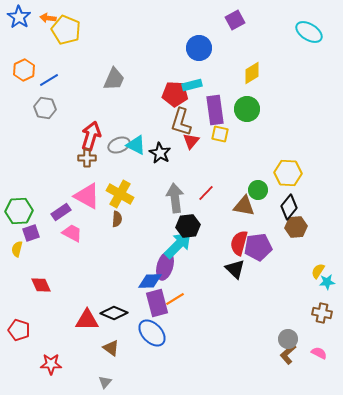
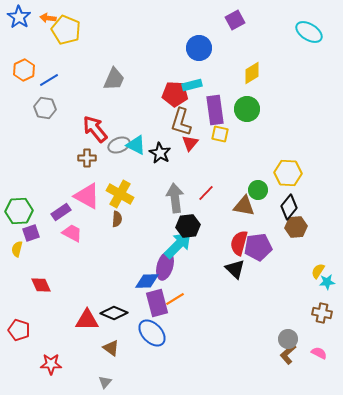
red arrow at (91, 136): moved 4 px right, 7 px up; rotated 56 degrees counterclockwise
red triangle at (191, 141): moved 1 px left, 2 px down
blue diamond at (150, 281): moved 3 px left
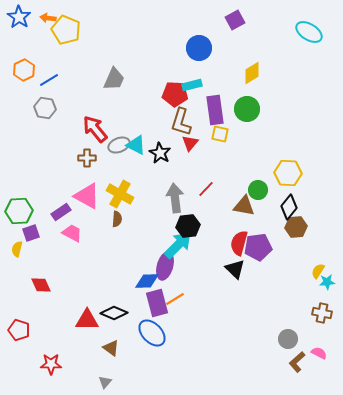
red line at (206, 193): moved 4 px up
brown L-shape at (288, 354): moved 9 px right, 8 px down
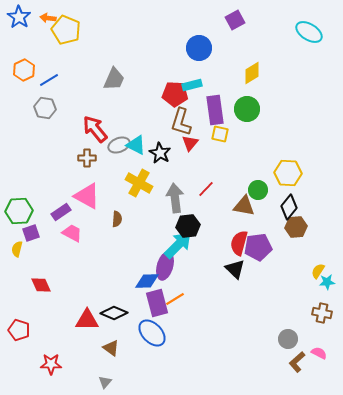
yellow cross at (120, 194): moved 19 px right, 11 px up
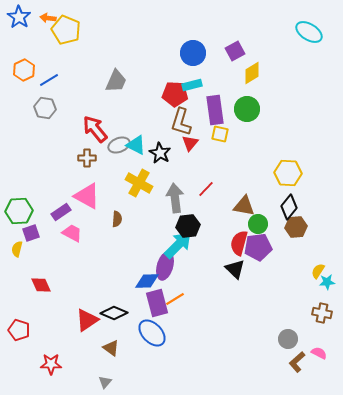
purple square at (235, 20): moved 31 px down
blue circle at (199, 48): moved 6 px left, 5 px down
gray trapezoid at (114, 79): moved 2 px right, 2 px down
green circle at (258, 190): moved 34 px down
red triangle at (87, 320): rotated 35 degrees counterclockwise
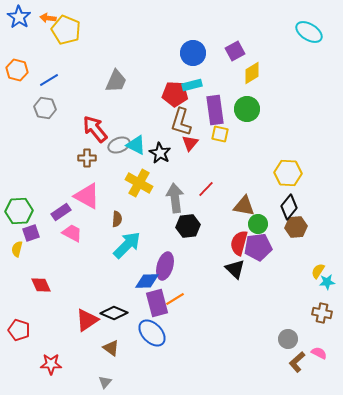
orange hexagon at (24, 70): moved 7 px left; rotated 20 degrees counterclockwise
cyan arrow at (178, 245): moved 51 px left
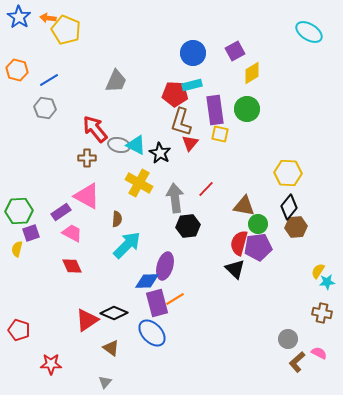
gray ellipse at (119, 145): rotated 35 degrees clockwise
red diamond at (41, 285): moved 31 px right, 19 px up
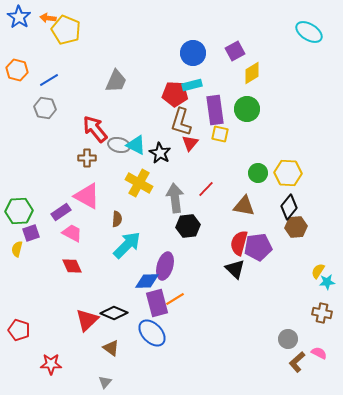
green circle at (258, 224): moved 51 px up
red triangle at (87, 320): rotated 10 degrees counterclockwise
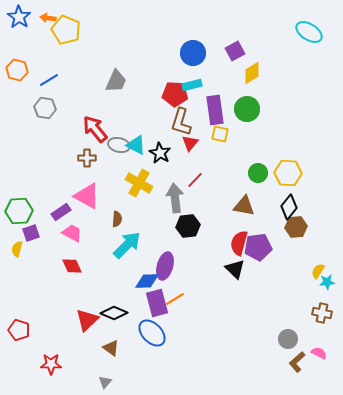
red line at (206, 189): moved 11 px left, 9 px up
